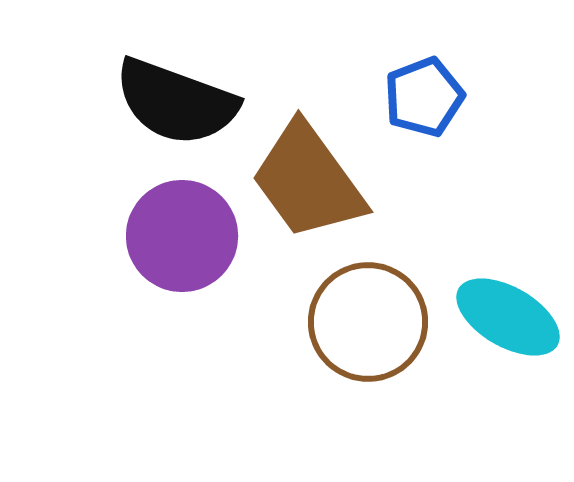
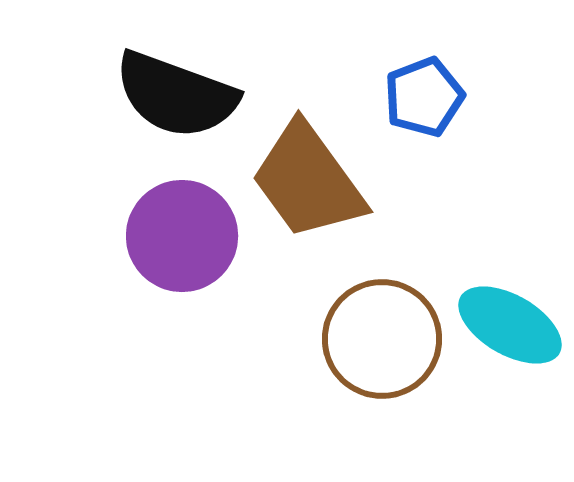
black semicircle: moved 7 px up
cyan ellipse: moved 2 px right, 8 px down
brown circle: moved 14 px right, 17 px down
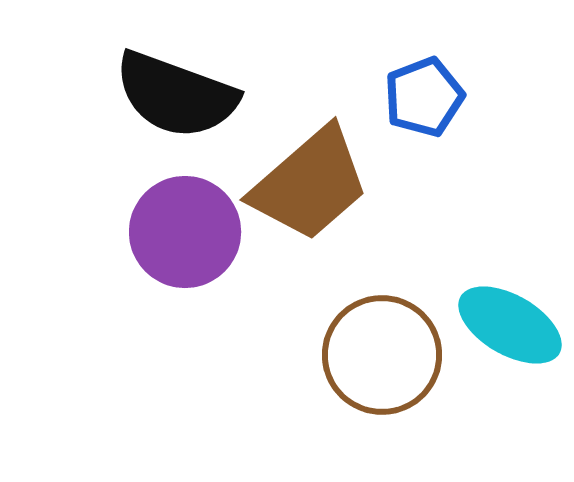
brown trapezoid: moved 2 px right, 3 px down; rotated 95 degrees counterclockwise
purple circle: moved 3 px right, 4 px up
brown circle: moved 16 px down
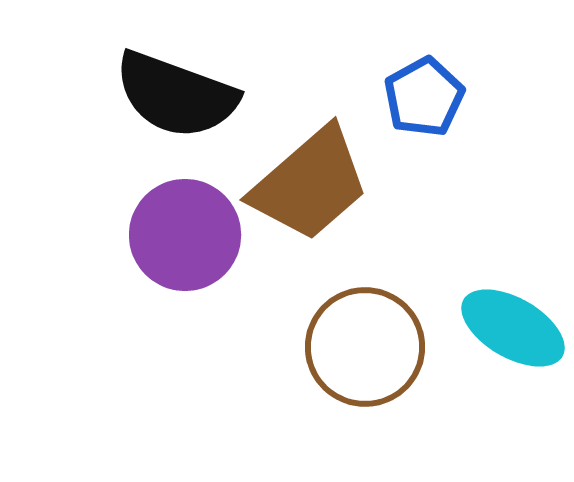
blue pentagon: rotated 8 degrees counterclockwise
purple circle: moved 3 px down
cyan ellipse: moved 3 px right, 3 px down
brown circle: moved 17 px left, 8 px up
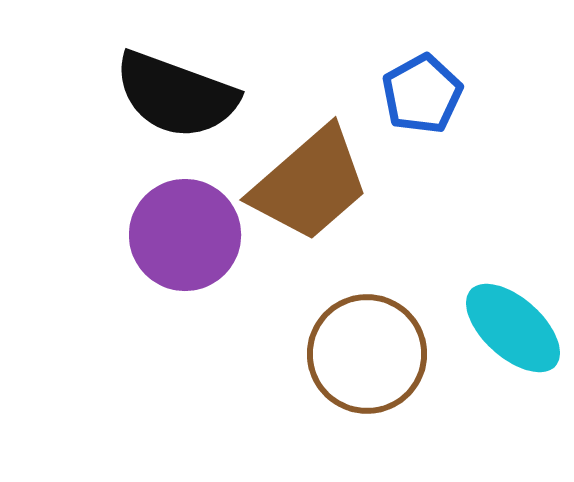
blue pentagon: moved 2 px left, 3 px up
cyan ellipse: rotated 12 degrees clockwise
brown circle: moved 2 px right, 7 px down
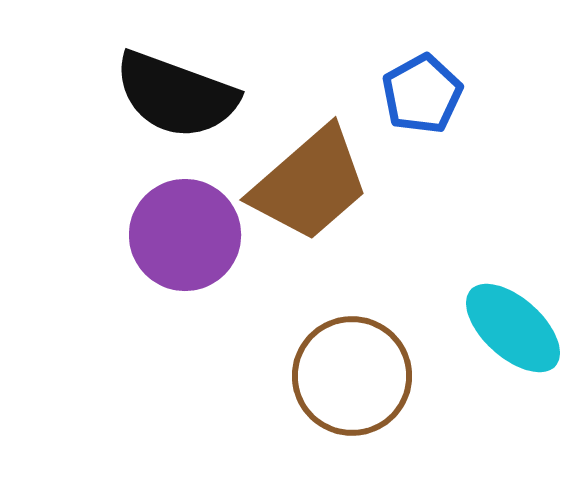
brown circle: moved 15 px left, 22 px down
